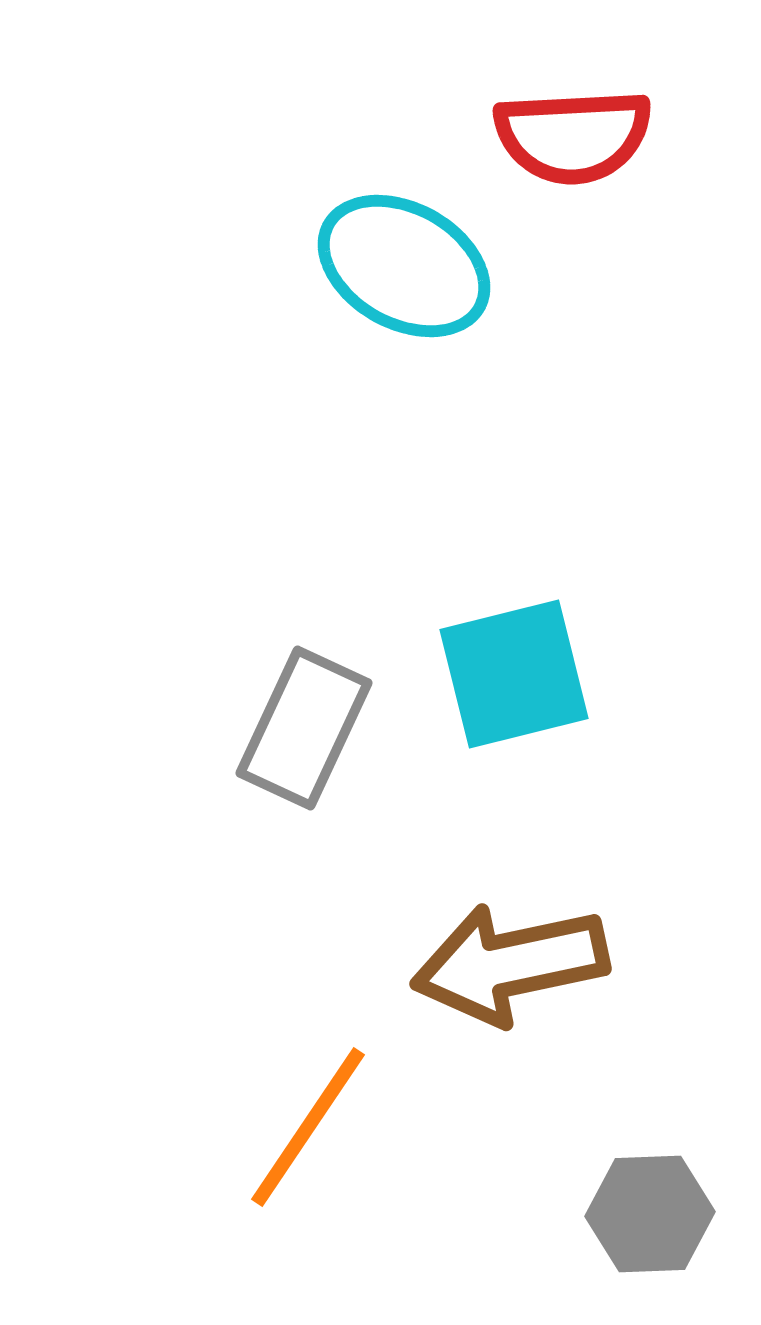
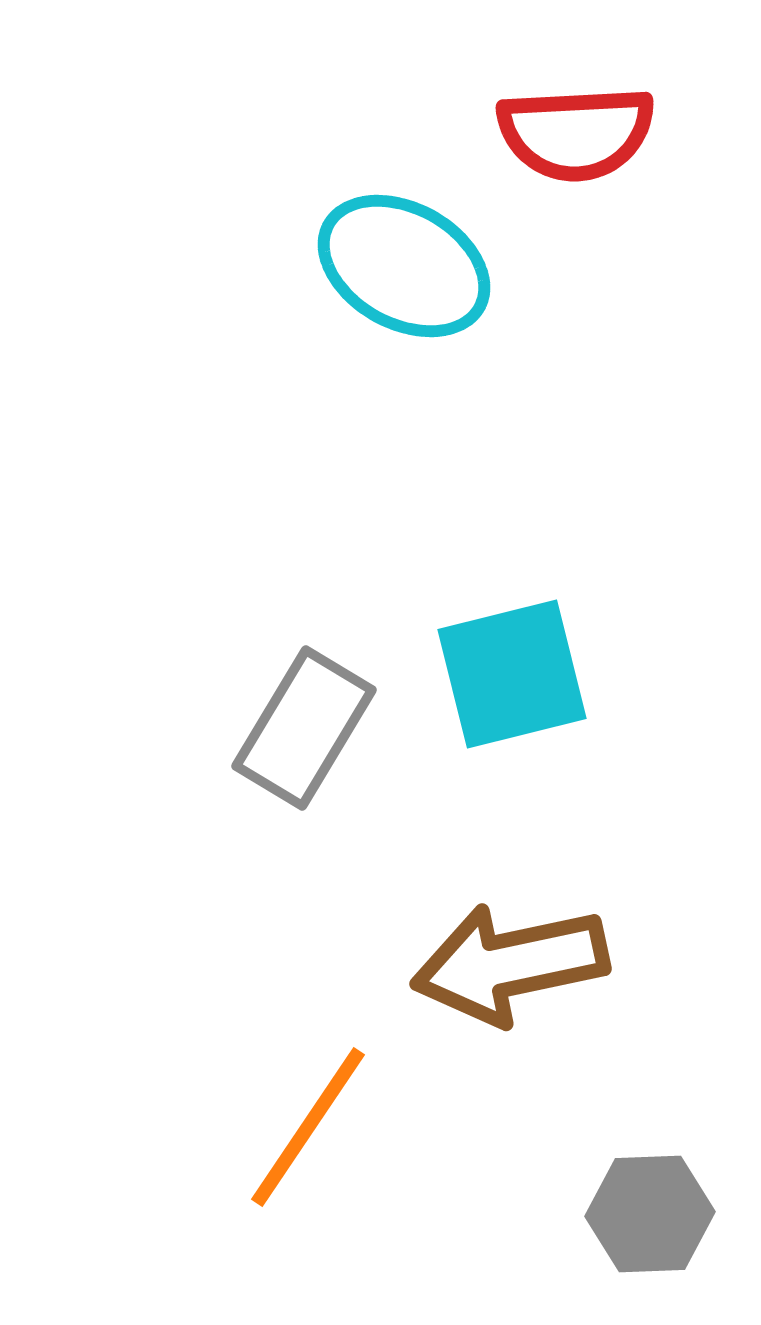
red semicircle: moved 3 px right, 3 px up
cyan square: moved 2 px left
gray rectangle: rotated 6 degrees clockwise
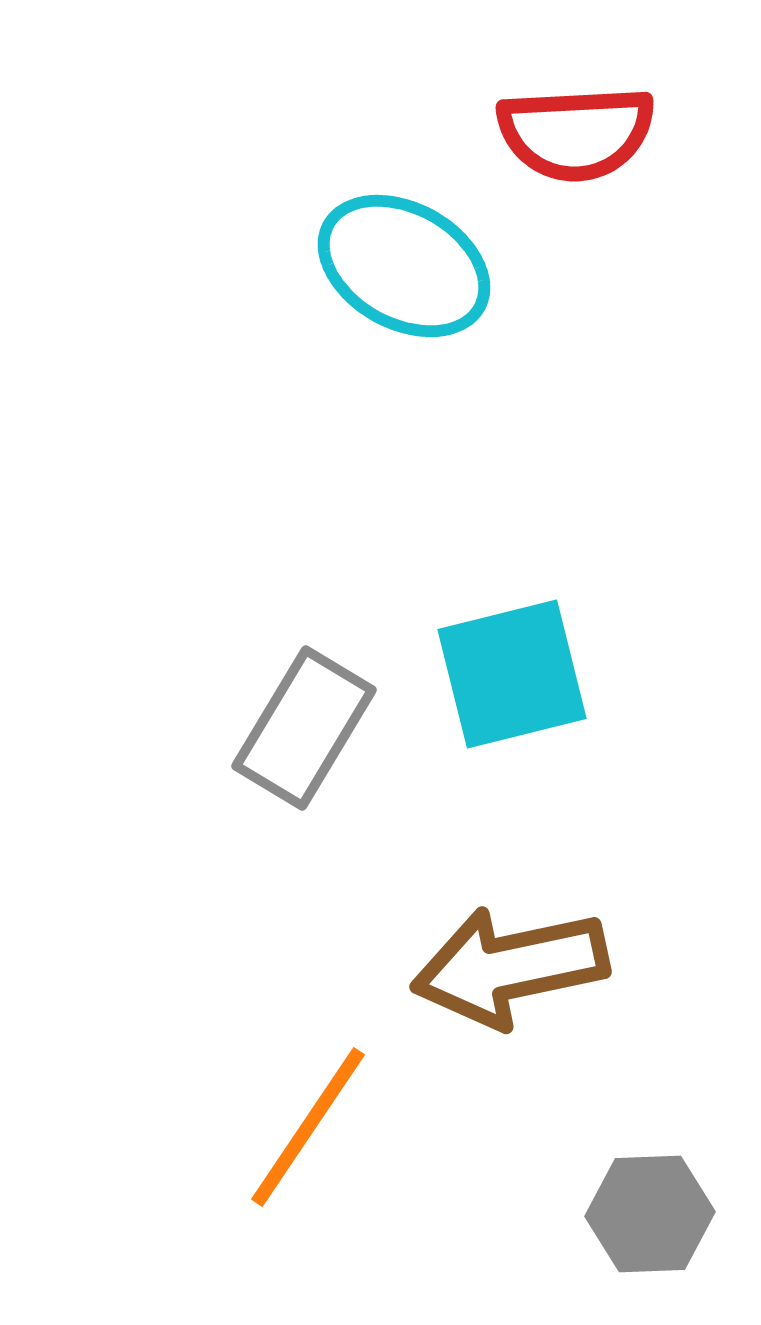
brown arrow: moved 3 px down
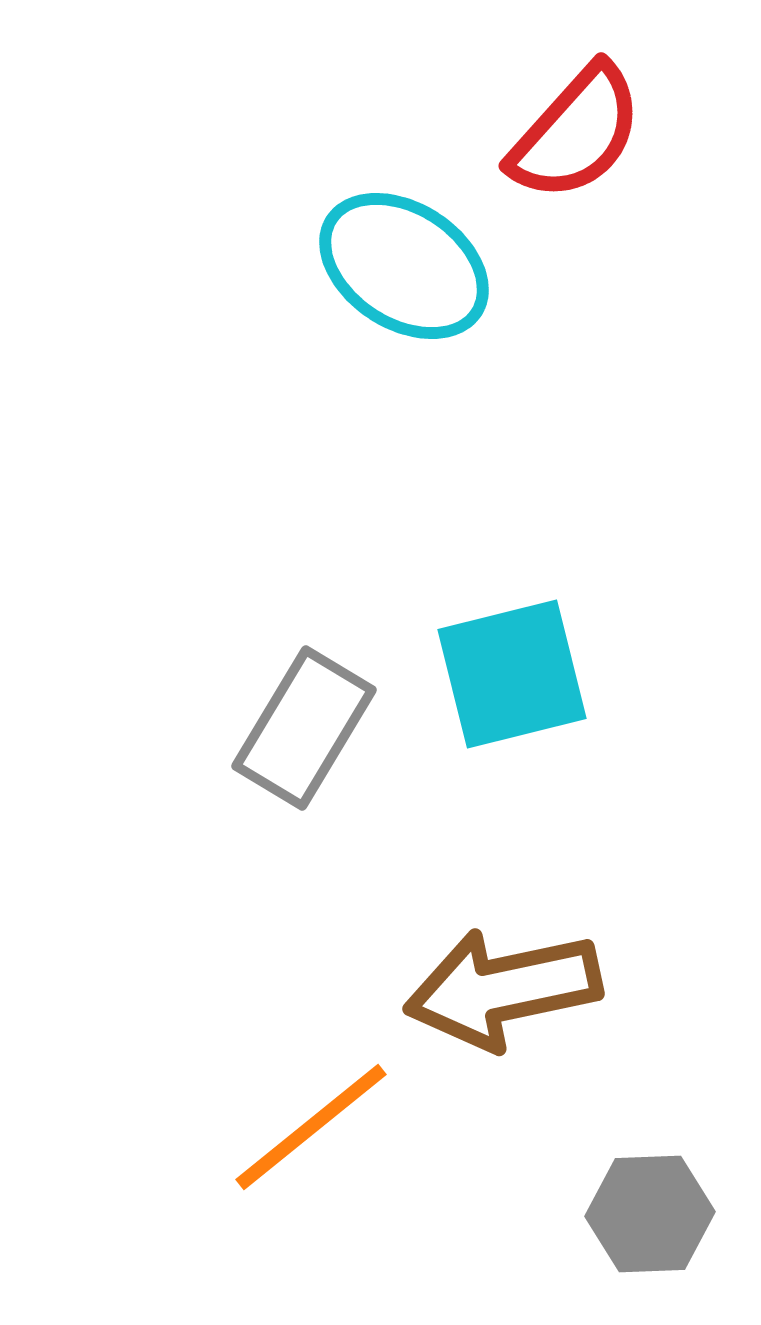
red semicircle: rotated 45 degrees counterclockwise
cyan ellipse: rotated 4 degrees clockwise
brown arrow: moved 7 px left, 22 px down
orange line: moved 3 px right; rotated 17 degrees clockwise
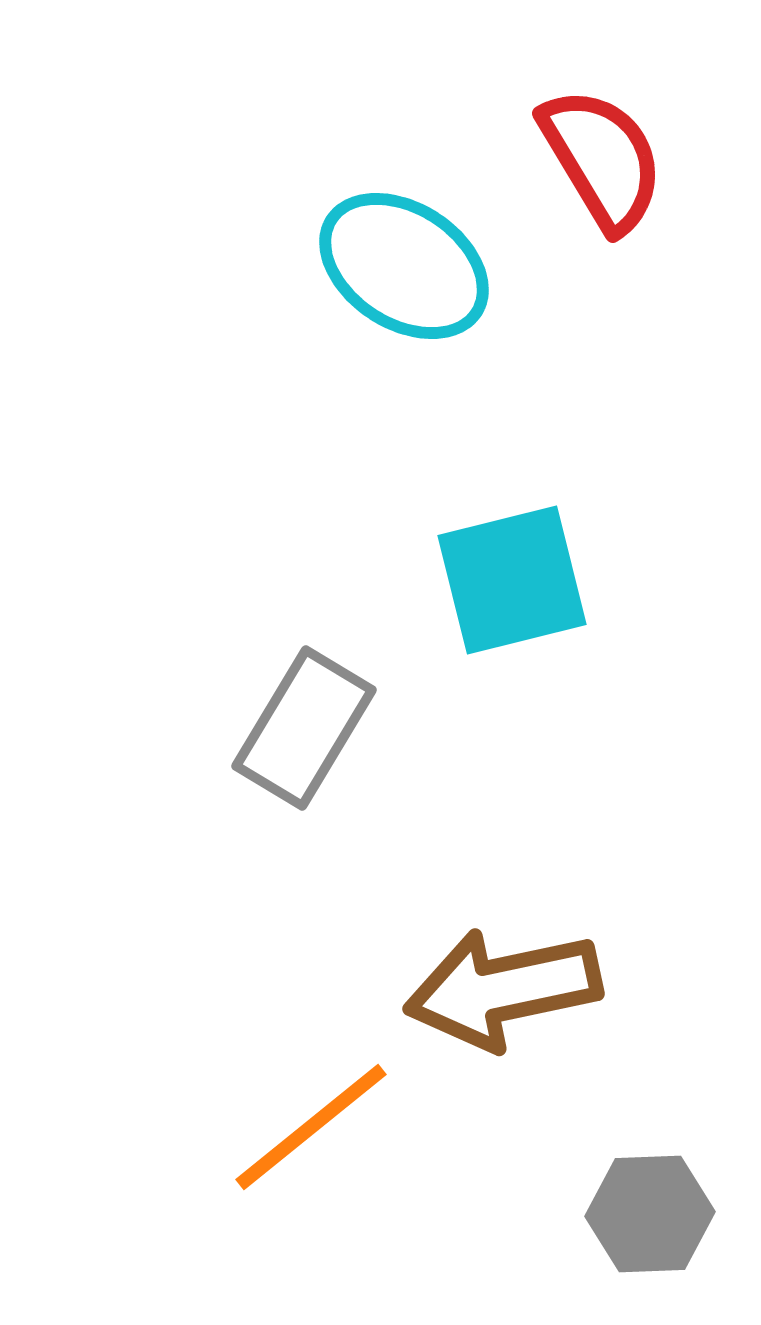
red semicircle: moved 26 px right, 26 px down; rotated 73 degrees counterclockwise
cyan square: moved 94 px up
